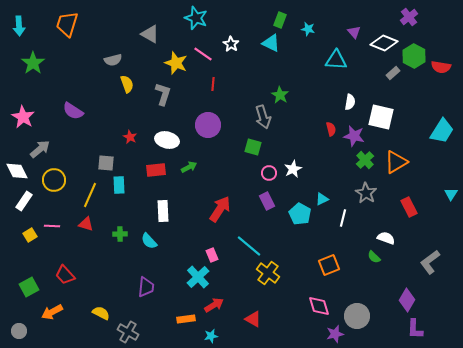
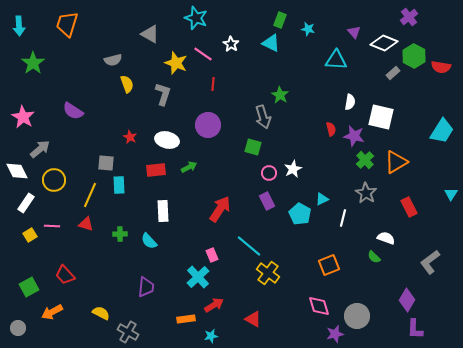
white rectangle at (24, 201): moved 2 px right, 2 px down
gray circle at (19, 331): moved 1 px left, 3 px up
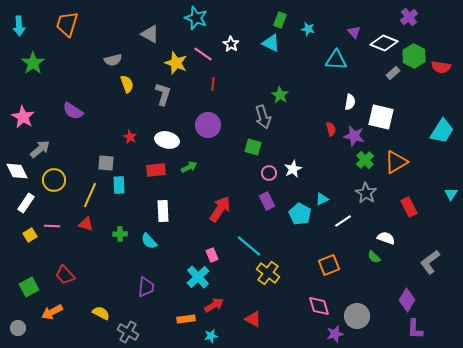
white line at (343, 218): moved 3 px down; rotated 42 degrees clockwise
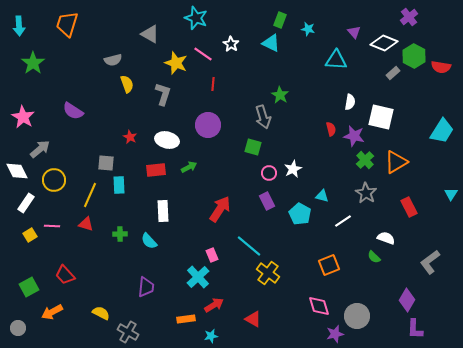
cyan triangle at (322, 199): moved 3 px up; rotated 40 degrees clockwise
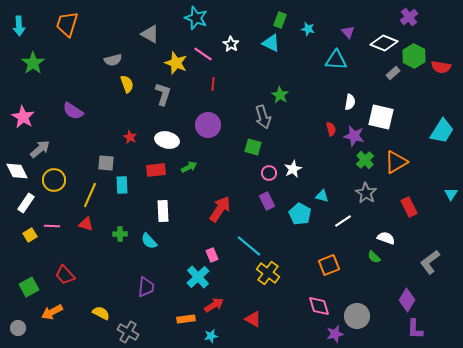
purple triangle at (354, 32): moved 6 px left
cyan rectangle at (119, 185): moved 3 px right
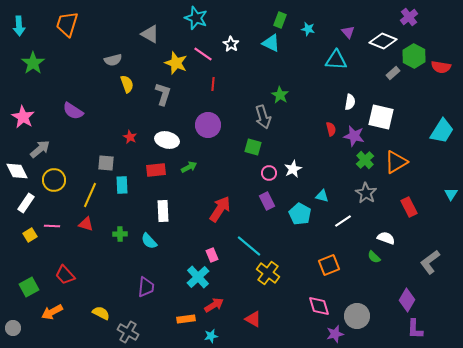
white diamond at (384, 43): moved 1 px left, 2 px up
gray circle at (18, 328): moved 5 px left
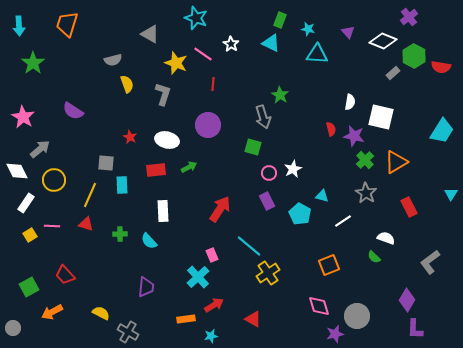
cyan triangle at (336, 60): moved 19 px left, 6 px up
yellow cross at (268, 273): rotated 20 degrees clockwise
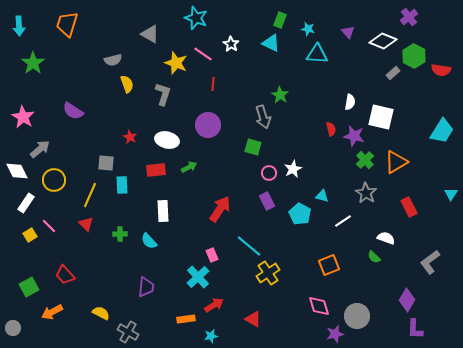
red semicircle at (441, 67): moved 3 px down
red triangle at (86, 224): rotated 28 degrees clockwise
pink line at (52, 226): moved 3 px left; rotated 42 degrees clockwise
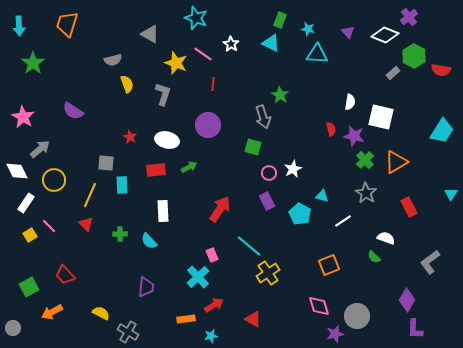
white diamond at (383, 41): moved 2 px right, 6 px up
